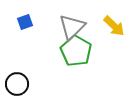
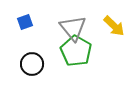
gray triangle: moved 1 px right, 1 px down; rotated 24 degrees counterclockwise
black circle: moved 15 px right, 20 px up
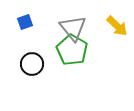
yellow arrow: moved 3 px right
green pentagon: moved 4 px left, 1 px up
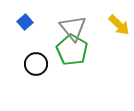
blue square: rotated 21 degrees counterclockwise
yellow arrow: moved 2 px right, 1 px up
black circle: moved 4 px right
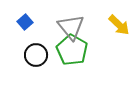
gray triangle: moved 2 px left, 1 px up
black circle: moved 9 px up
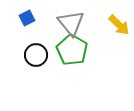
blue square: moved 2 px right, 4 px up; rotated 14 degrees clockwise
gray triangle: moved 4 px up
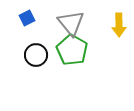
yellow arrow: rotated 45 degrees clockwise
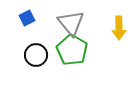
yellow arrow: moved 3 px down
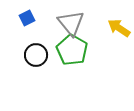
yellow arrow: rotated 125 degrees clockwise
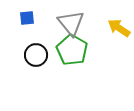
blue square: rotated 21 degrees clockwise
